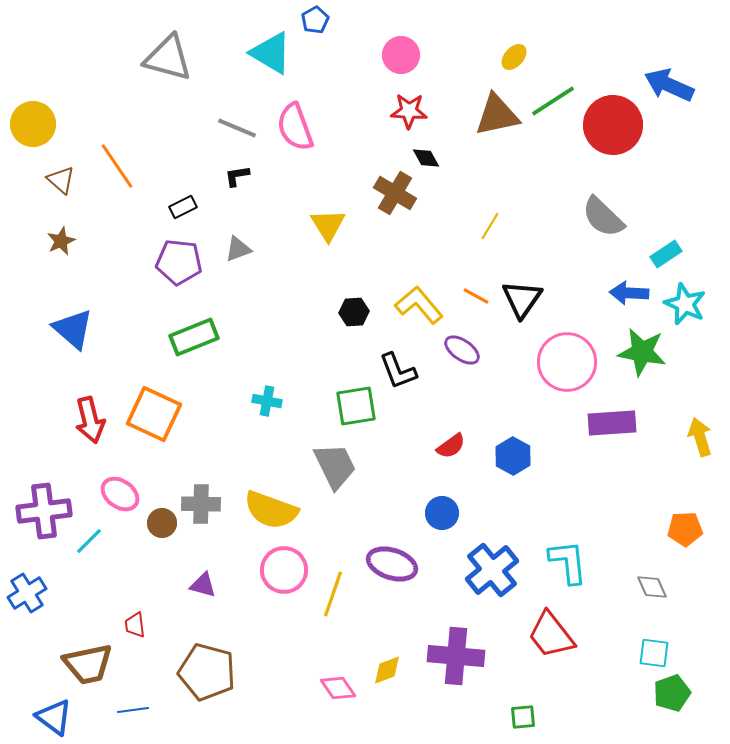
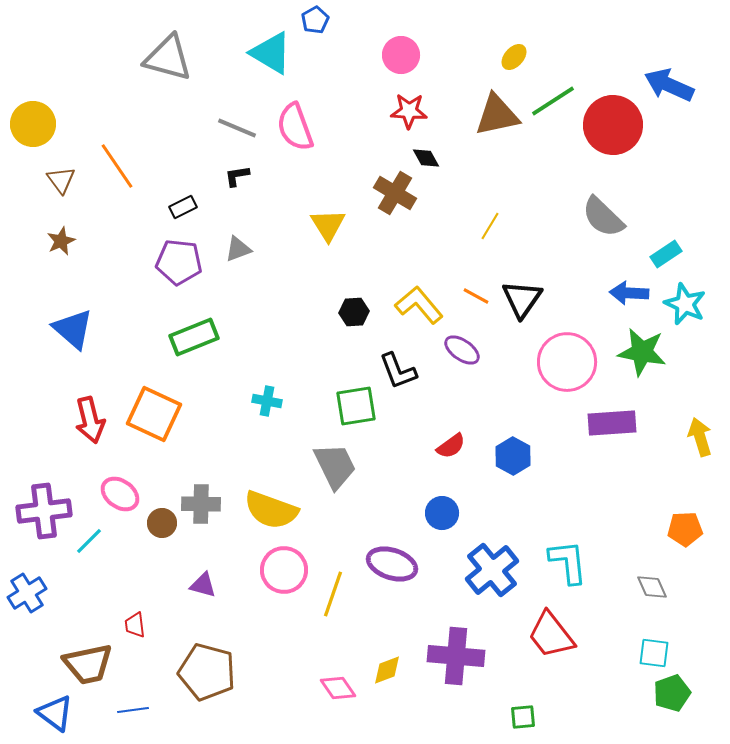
brown triangle at (61, 180): rotated 12 degrees clockwise
blue triangle at (54, 717): moved 1 px right, 4 px up
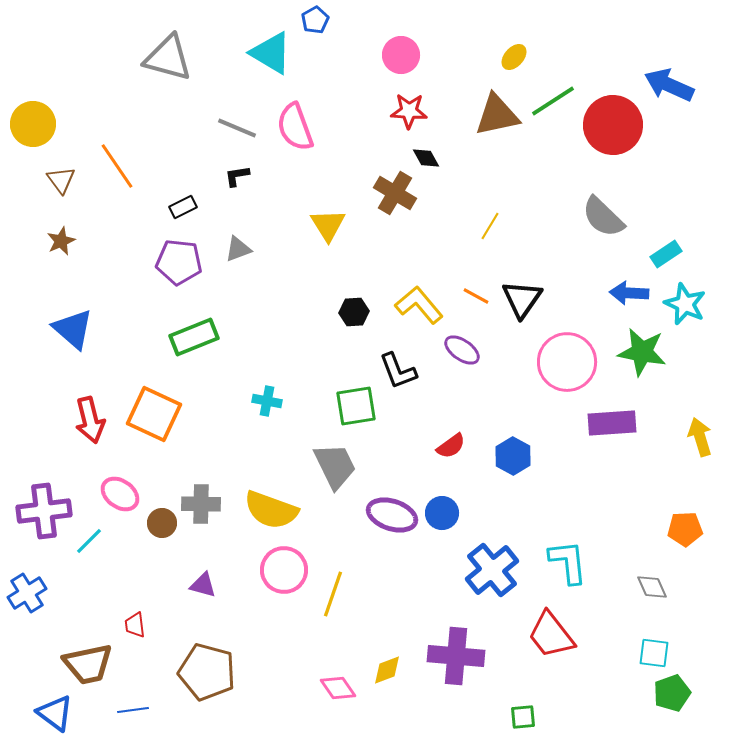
purple ellipse at (392, 564): moved 49 px up
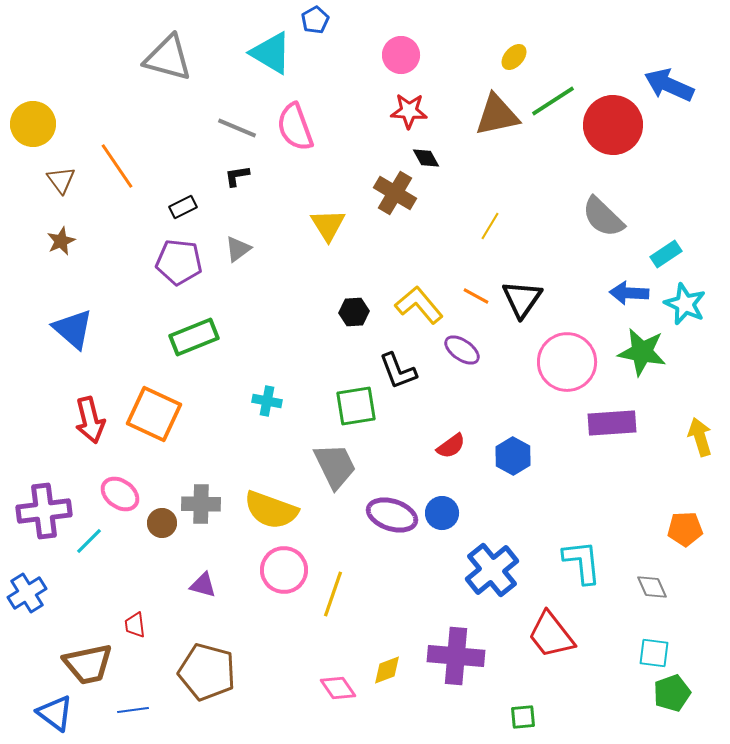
gray triangle at (238, 249): rotated 16 degrees counterclockwise
cyan L-shape at (568, 562): moved 14 px right
